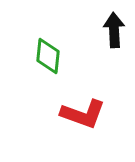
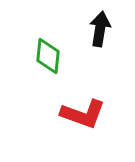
black arrow: moved 14 px left, 1 px up; rotated 12 degrees clockwise
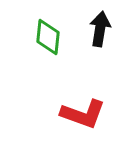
green diamond: moved 19 px up
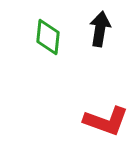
red L-shape: moved 23 px right, 7 px down
